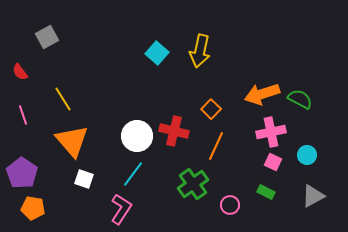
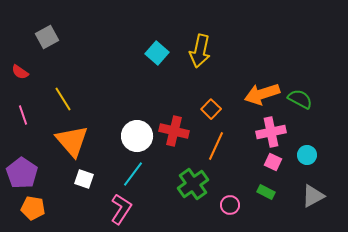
red semicircle: rotated 18 degrees counterclockwise
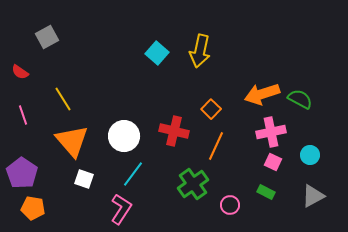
white circle: moved 13 px left
cyan circle: moved 3 px right
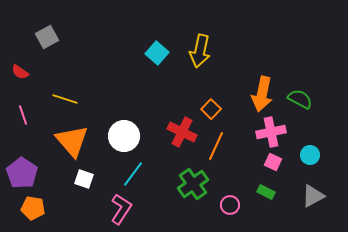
orange arrow: rotated 60 degrees counterclockwise
yellow line: moved 2 px right; rotated 40 degrees counterclockwise
red cross: moved 8 px right, 1 px down; rotated 12 degrees clockwise
